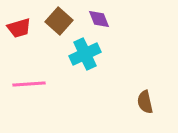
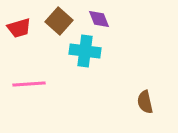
cyan cross: moved 3 px up; rotated 32 degrees clockwise
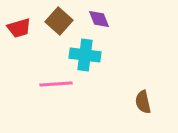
cyan cross: moved 4 px down
pink line: moved 27 px right
brown semicircle: moved 2 px left
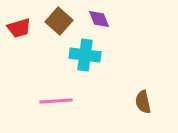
pink line: moved 17 px down
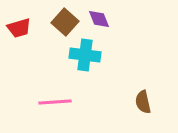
brown square: moved 6 px right, 1 px down
pink line: moved 1 px left, 1 px down
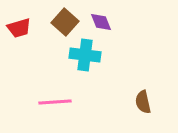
purple diamond: moved 2 px right, 3 px down
